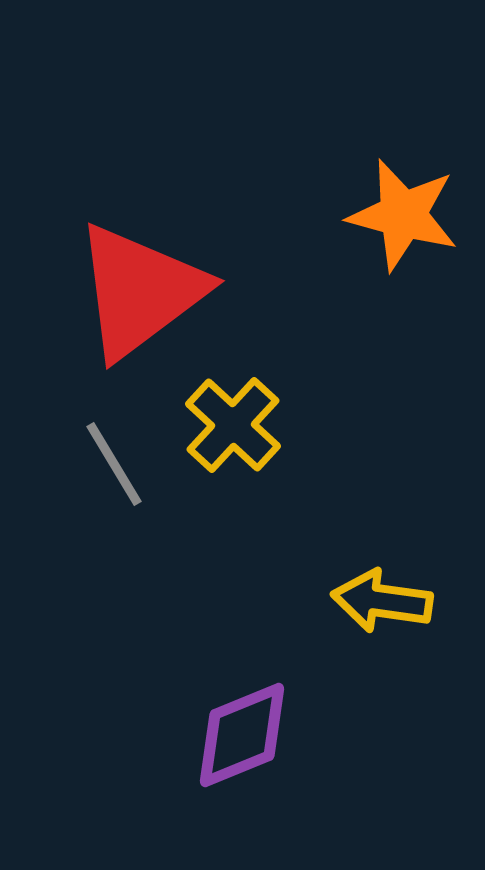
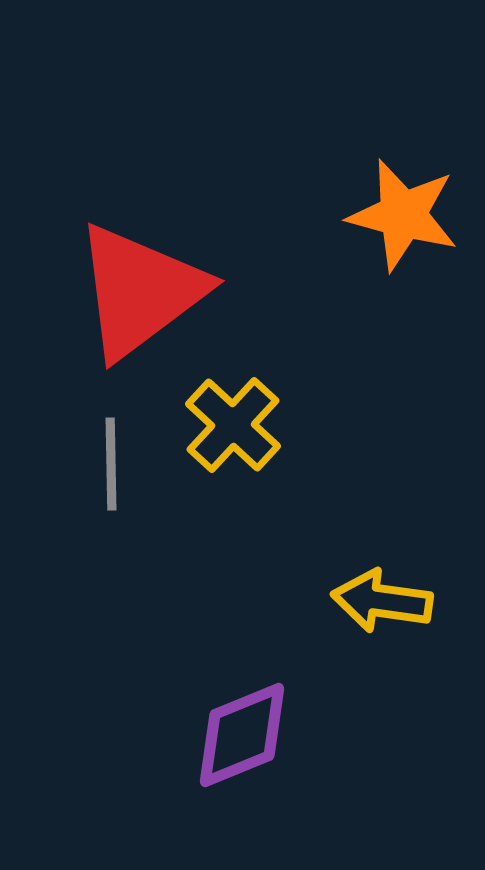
gray line: moved 3 px left; rotated 30 degrees clockwise
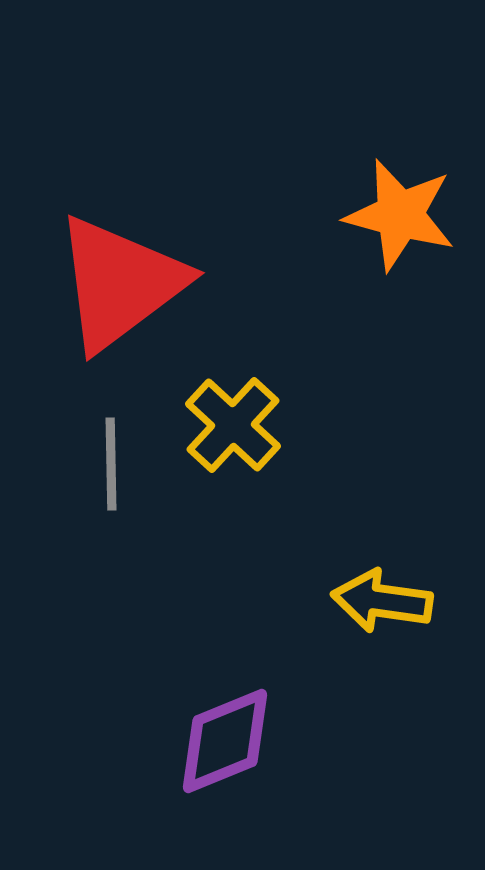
orange star: moved 3 px left
red triangle: moved 20 px left, 8 px up
purple diamond: moved 17 px left, 6 px down
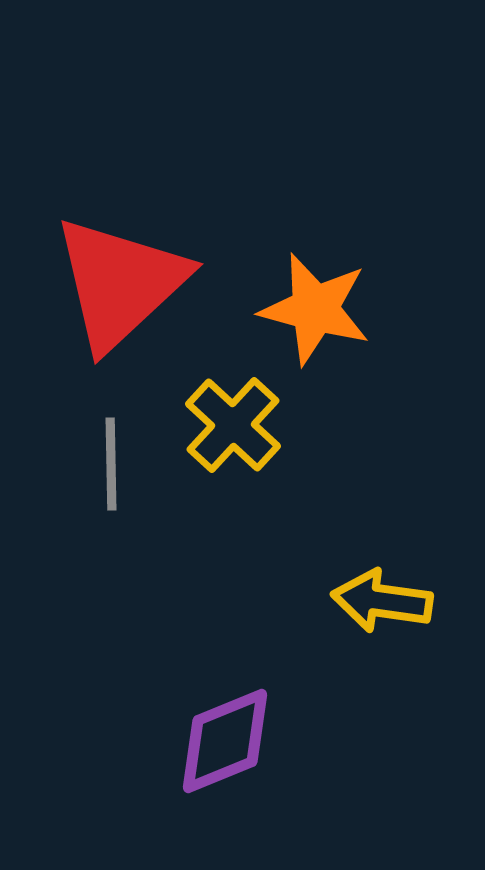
orange star: moved 85 px left, 94 px down
red triangle: rotated 6 degrees counterclockwise
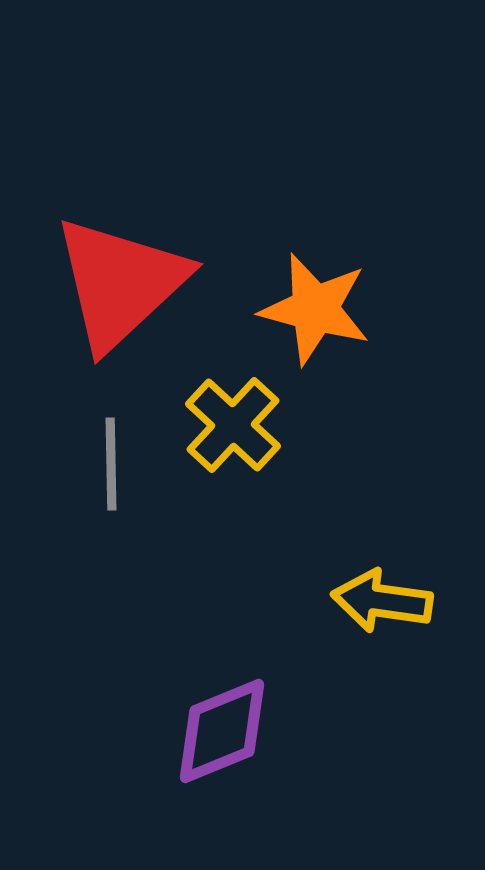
purple diamond: moved 3 px left, 10 px up
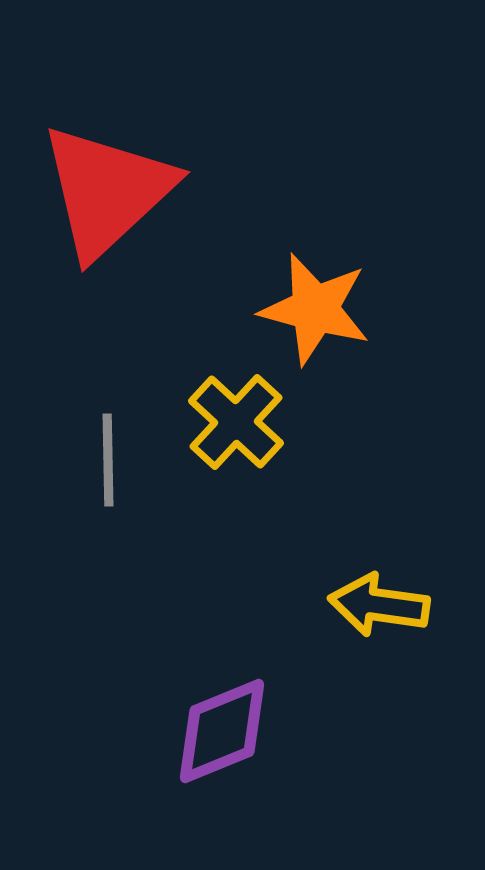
red triangle: moved 13 px left, 92 px up
yellow cross: moved 3 px right, 3 px up
gray line: moved 3 px left, 4 px up
yellow arrow: moved 3 px left, 4 px down
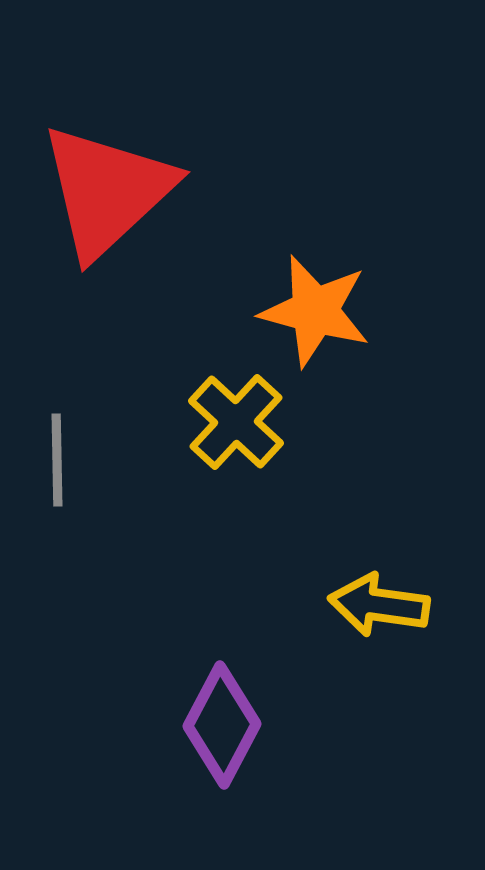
orange star: moved 2 px down
gray line: moved 51 px left
purple diamond: moved 6 px up; rotated 40 degrees counterclockwise
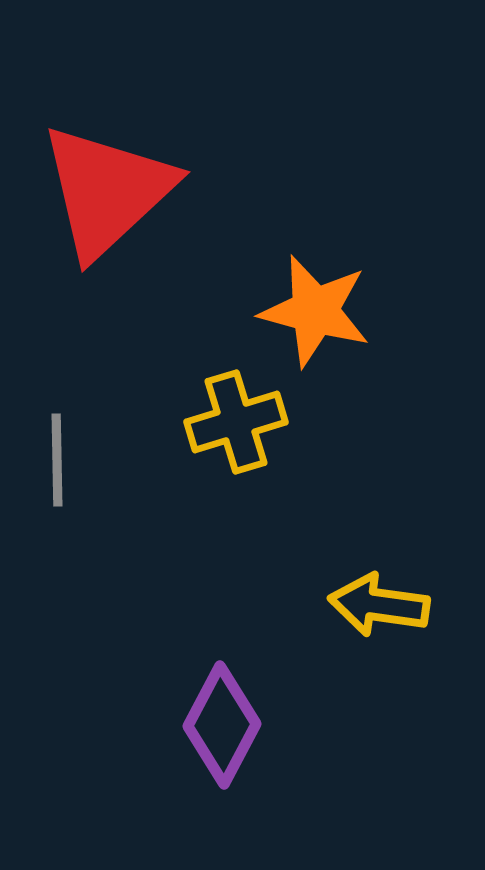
yellow cross: rotated 30 degrees clockwise
